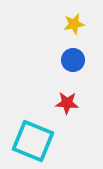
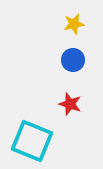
red star: moved 3 px right, 1 px down; rotated 15 degrees clockwise
cyan square: moved 1 px left
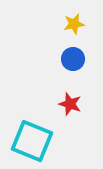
blue circle: moved 1 px up
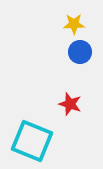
yellow star: rotated 10 degrees clockwise
blue circle: moved 7 px right, 7 px up
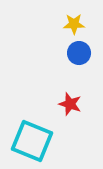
blue circle: moved 1 px left, 1 px down
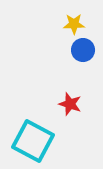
blue circle: moved 4 px right, 3 px up
cyan square: moved 1 px right; rotated 6 degrees clockwise
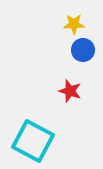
red star: moved 13 px up
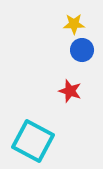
blue circle: moved 1 px left
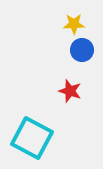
cyan square: moved 1 px left, 3 px up
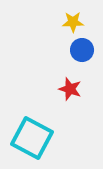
yellow star: moved 1 px left, 2 px up
red star: moved 2 px up
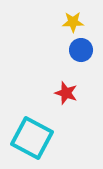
blue circle: moved 1 px left
red star: moved 4 px left, 4 px down
